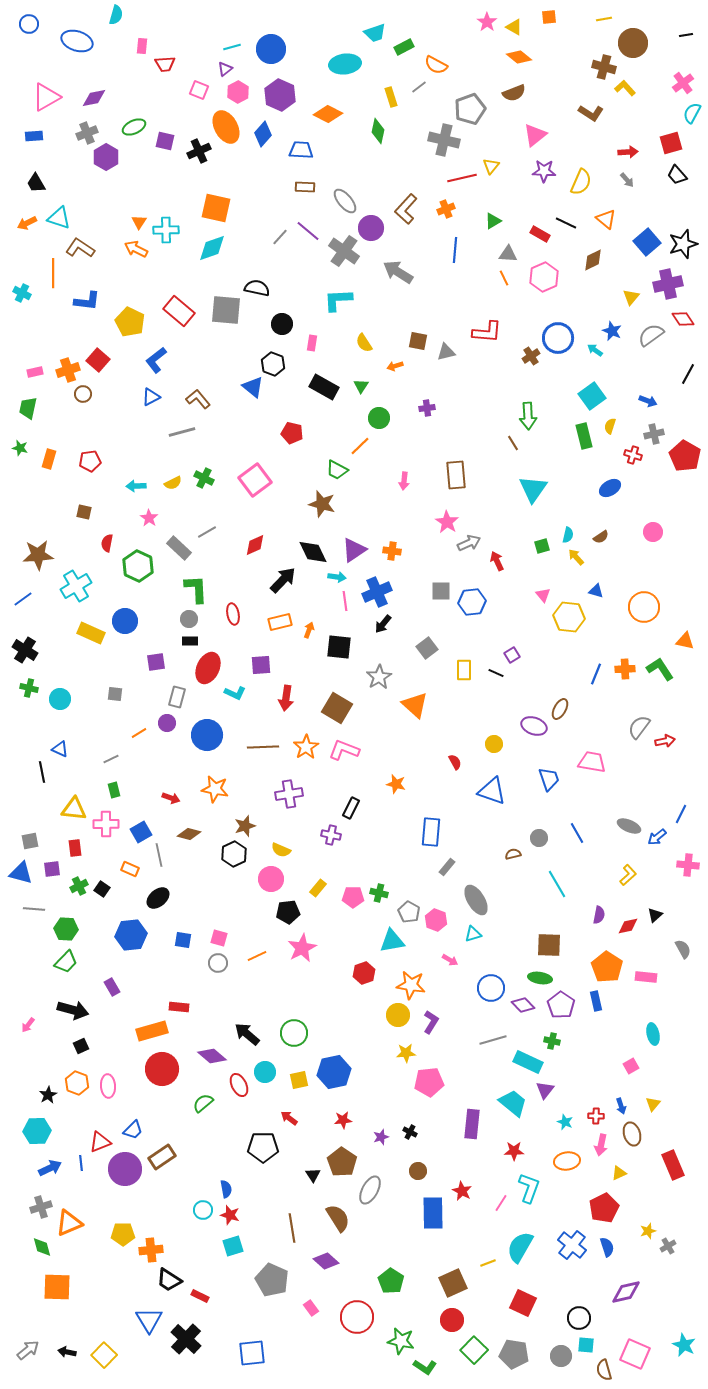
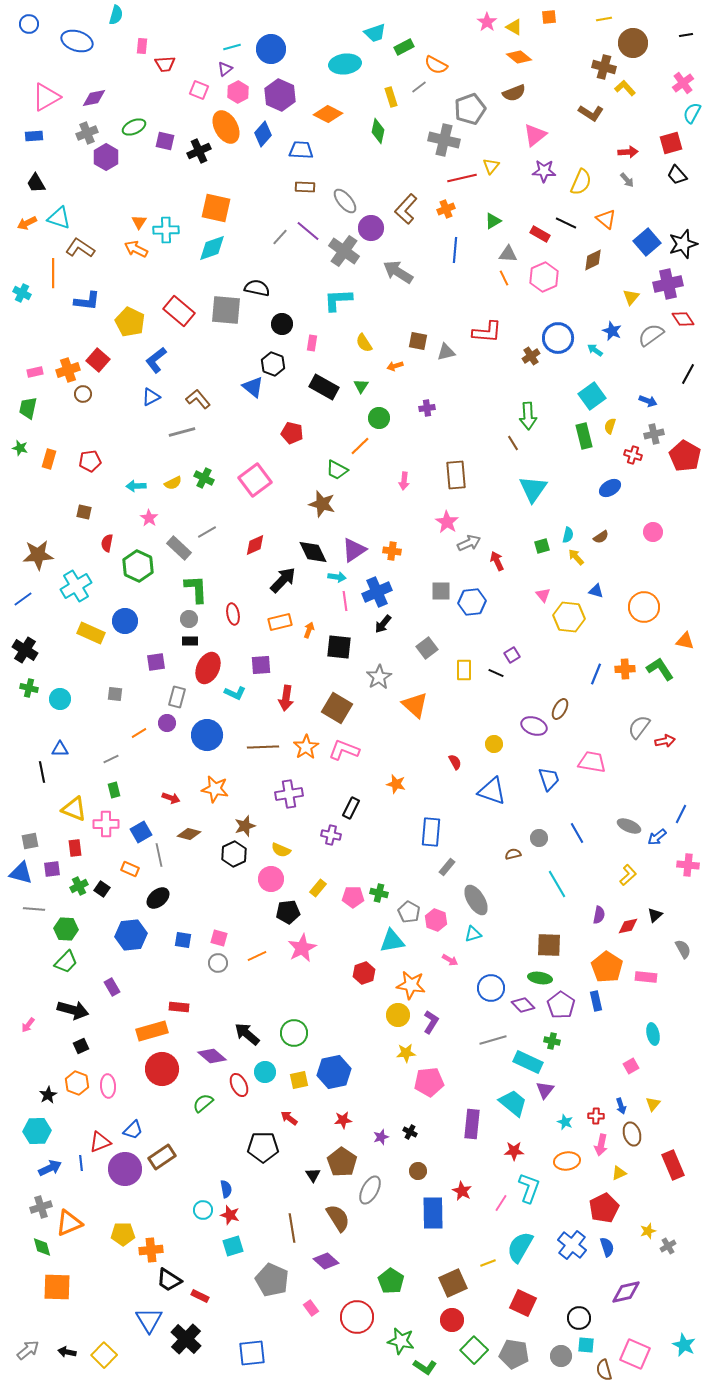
blue triangle at (60, 749): rotated 24 degrees counterclockwise
yellow triangle at (74, 809): rotated 16 degrees clockwise
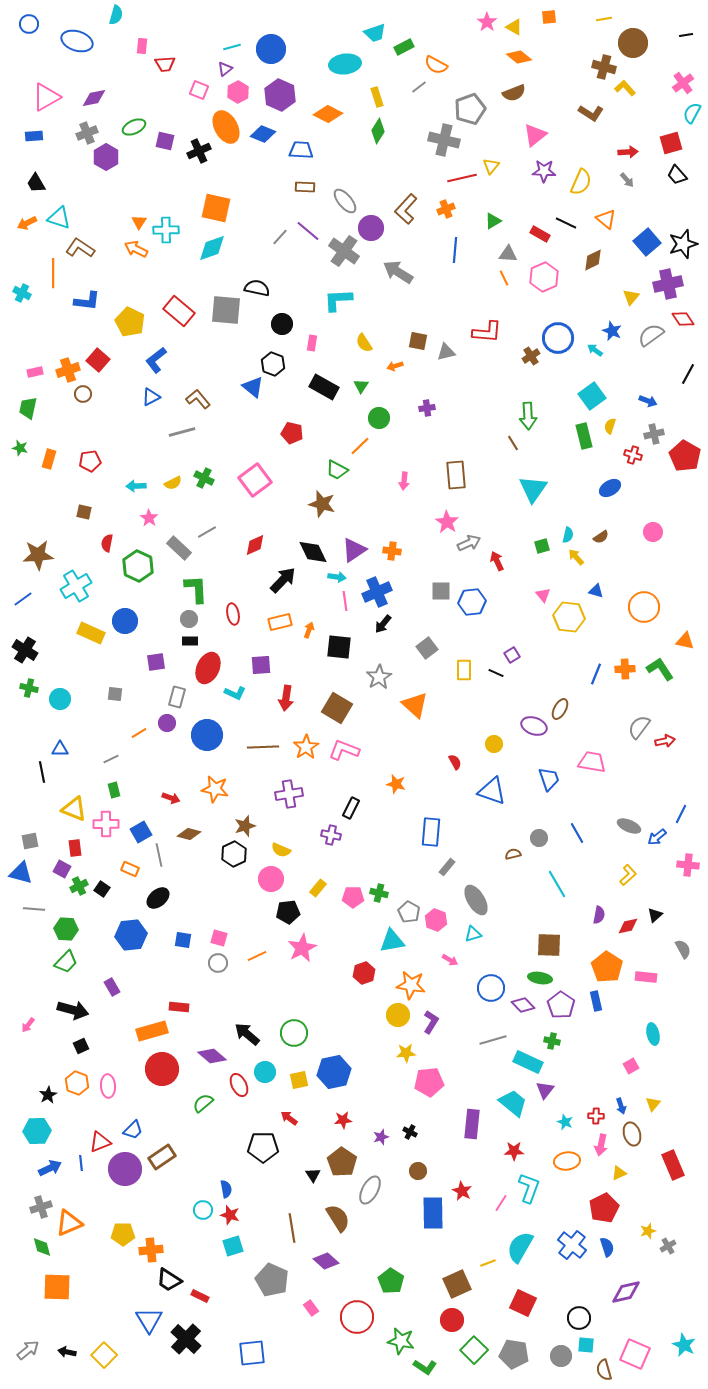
yellow rectangle at (391, 97): moved 14 px left
green diamond at (378, 131): rotated 20 degrees clockwise
blue diamond at (263, 134): rotated 70 degrees clockwise
purple square at (52, 869): moved 10 px right; rotated 36 degrees clockwise
brown square at (453, 1283): moved 4 px right, 1 px down
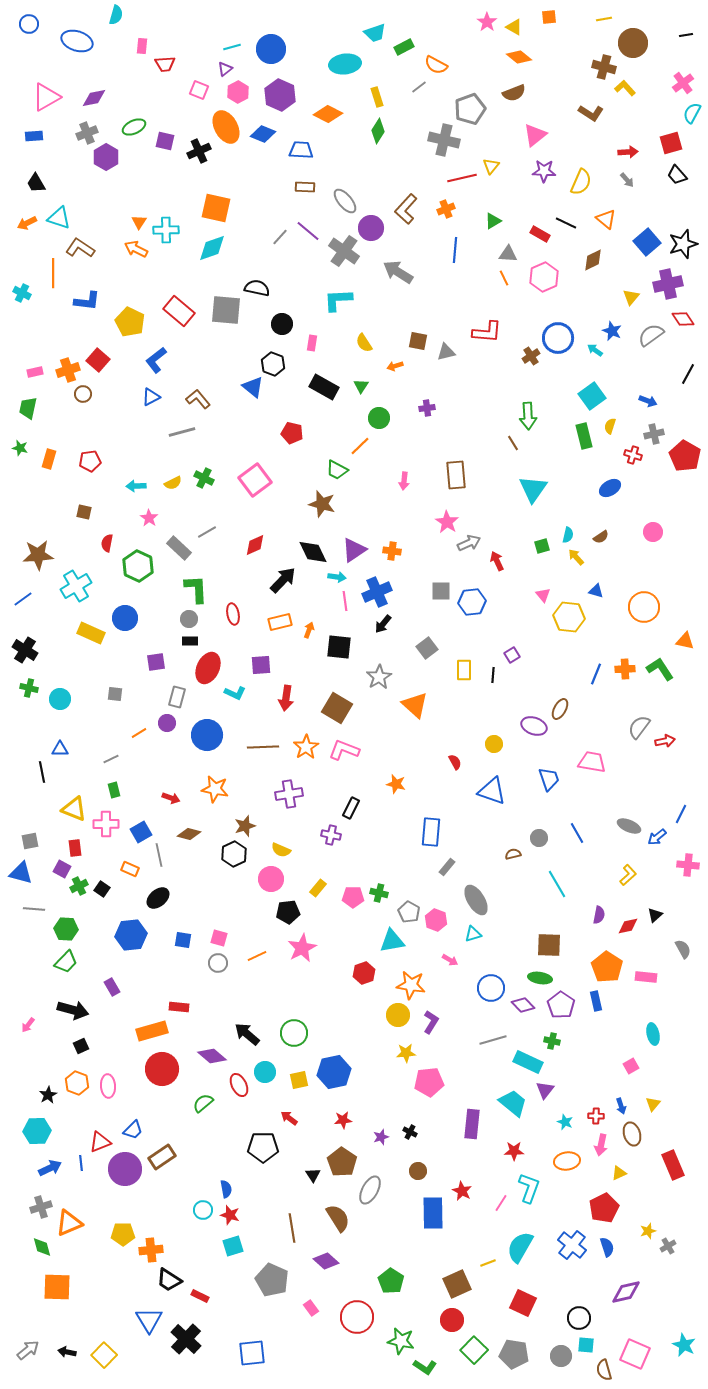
blue circle at (125, 621): moved 3 px up
black line at (496, 673): moved 3 px left, 2 px down; rotated 70 degrees clockwise
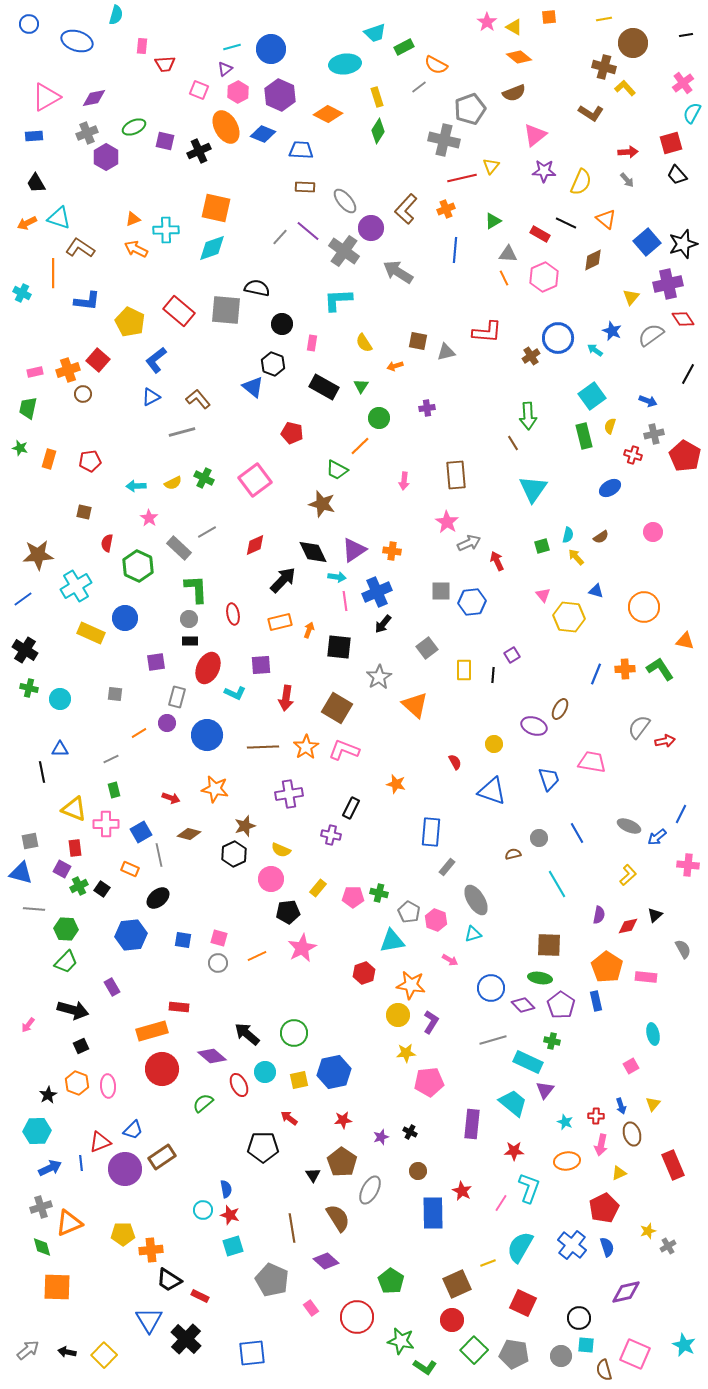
orange triangle at (139, 222): moved 6 px left, 3 px up; rotated 35 degrees clockwise
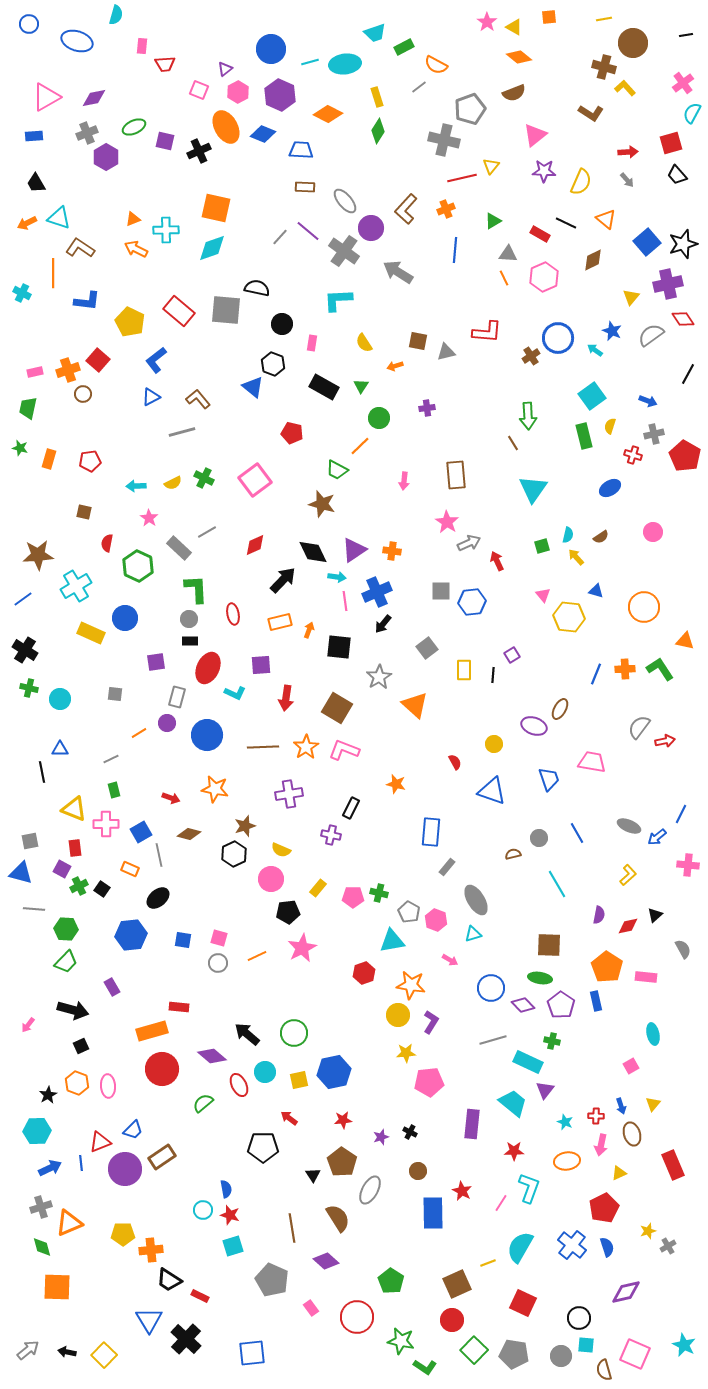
cyan line at (232, 47): moved 78 px right, 15 px down
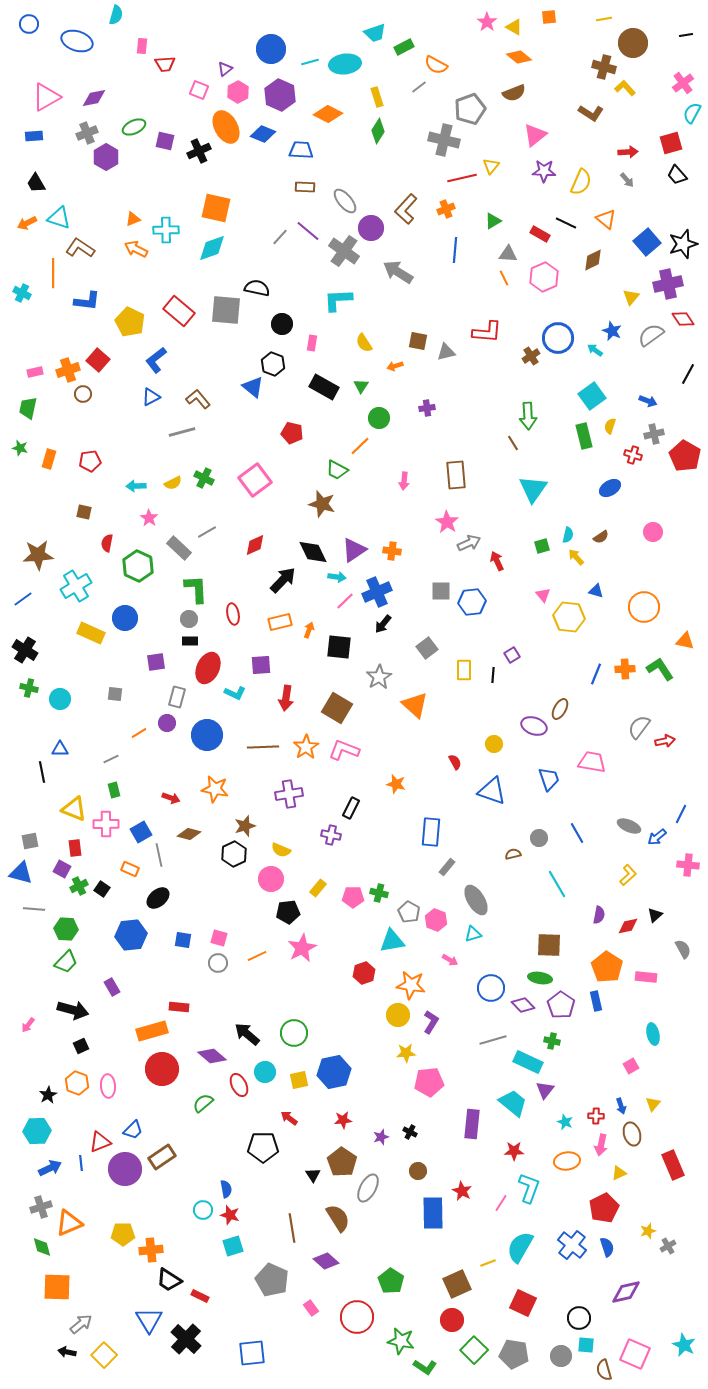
pink line at (345, 601): rotated 54 degrees clockwise
gray ellipse at (370, 1190): moved 2 px left, 2 px up
gray arrow at (28, 1350): moved 53 px right, 26 px up
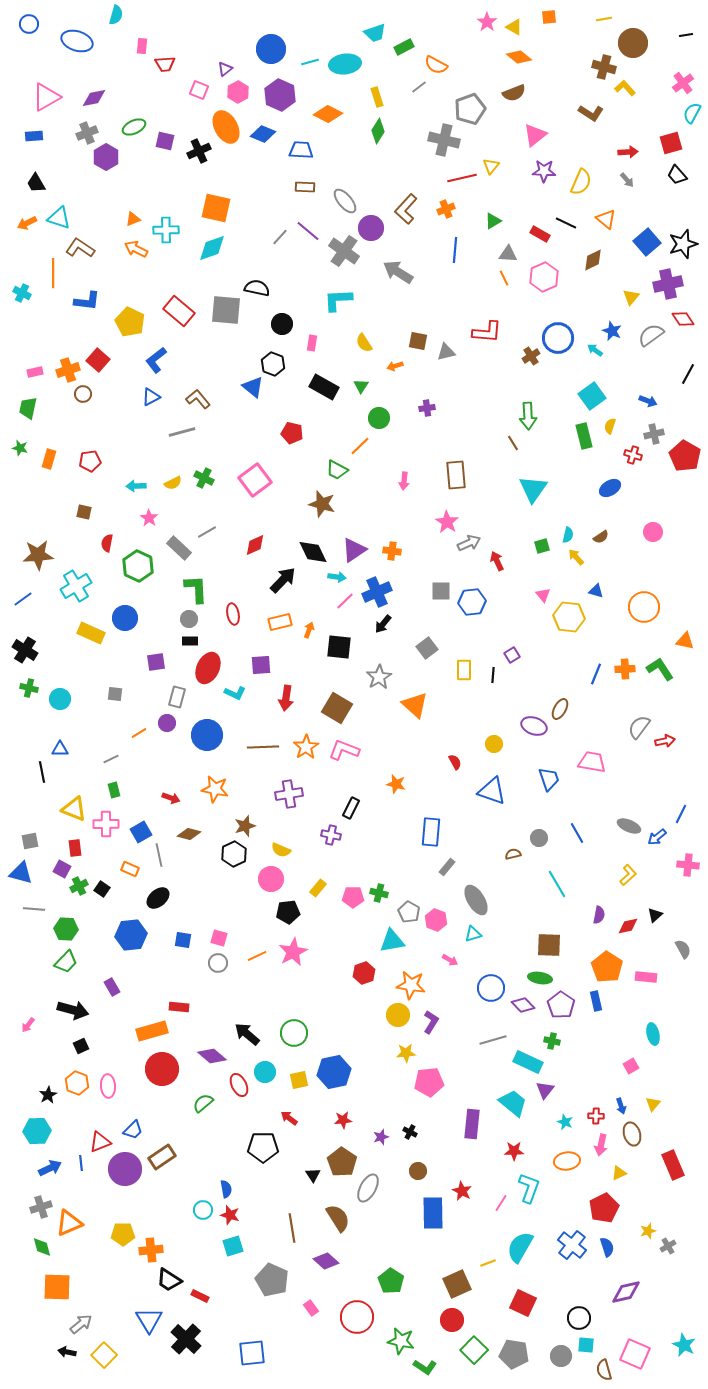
pink star at (302, 948): moved 9 px left, 4 px down
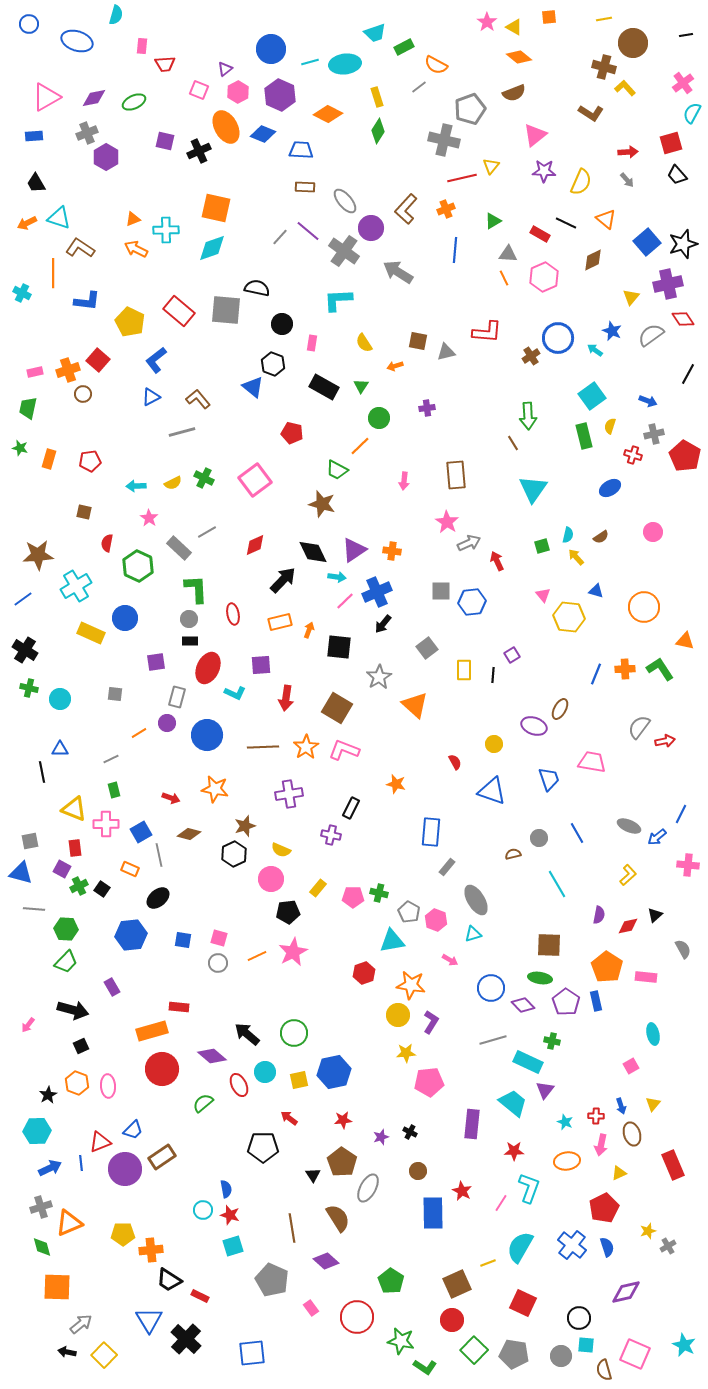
green ellipse at (134, 127): moved 25 px up
purple pentagon at (561, 1005): moved 5 px right, 3 px up
